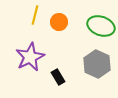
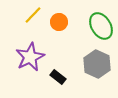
yellow line: moved 2 px left; rotated 30 degrees clockwise
green ellipse: rotated 40 degrees clockwise
black rectangle: rotated 21 degrees counterclockwise
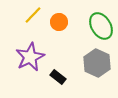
gray hexagon: moved 1 px up
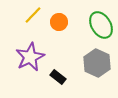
green ellipse: moved 1 px up
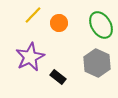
orange circle: moved 1 px down
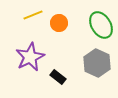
yellow line: rotated 24 degrees clockwise
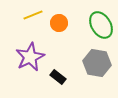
gray hexagon: rotated 16 degrees counterclockwise
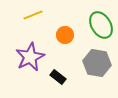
orange circle: moved 6 px right, 12 px down
